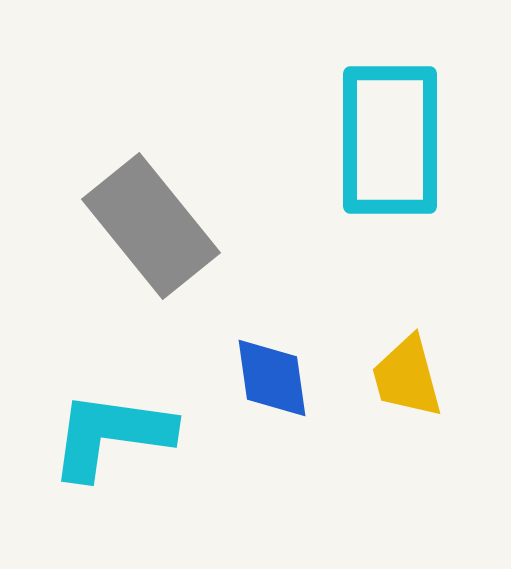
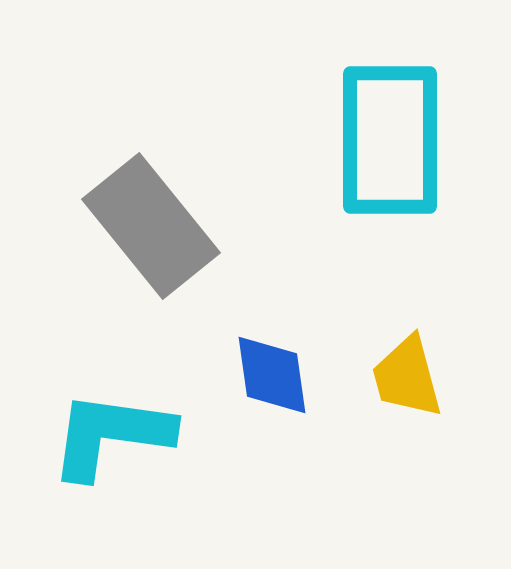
blue diamond: moved 3 px up
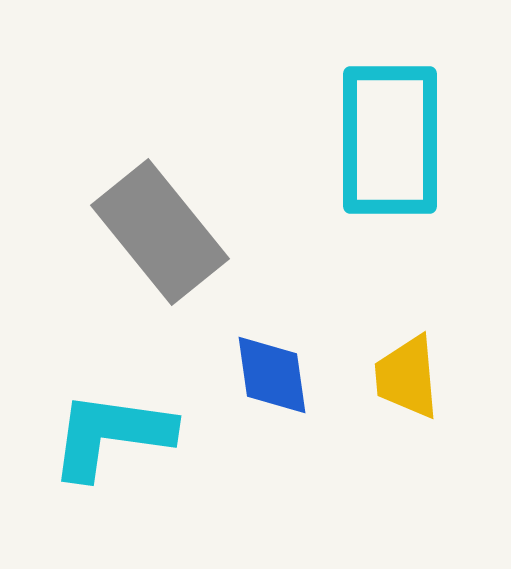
gray rectangle: moved 9 px right, 6 px down
yellow trapezoid: rotated 10 degrees clockwise
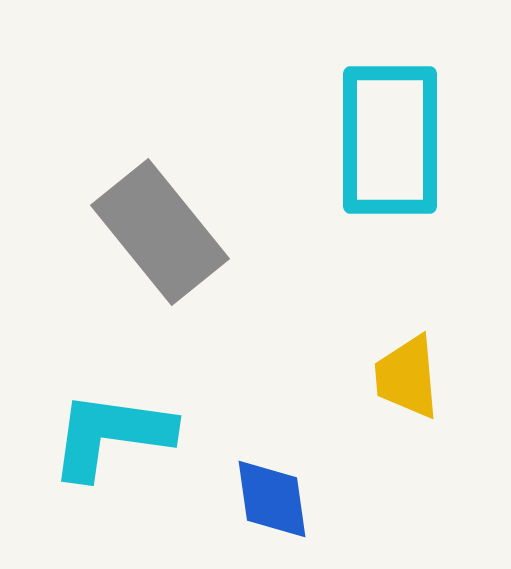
blue diamond: moved 124 px down
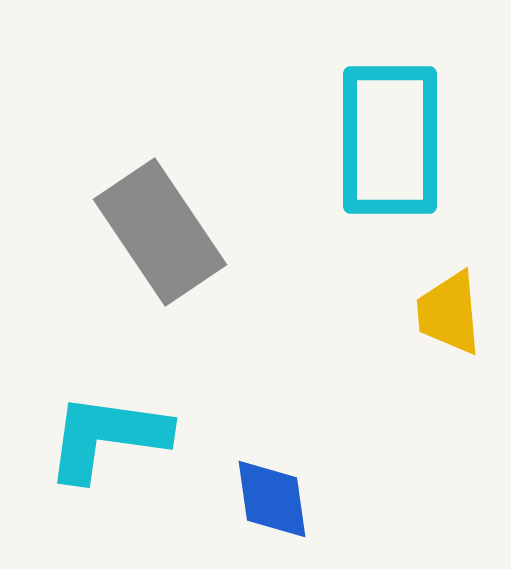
gray rectangle: rotated 5 degrees clockwise
yellow trapezoid: moved 42 px right, 64 px up
cyan L-shape: moved 4 px left, 2 px down
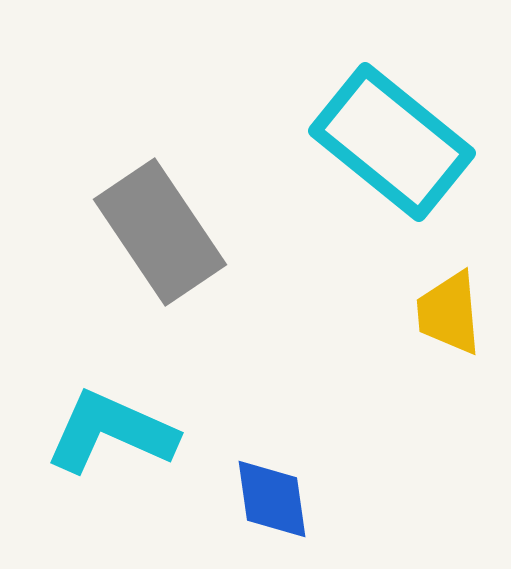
cyan rectangle: moved 2 px right, 2 px down; rotated 51 degrees counterclockwise
cyan L-shape: moved 4 px right, 5 px up; rotated 16 degrees clockwise
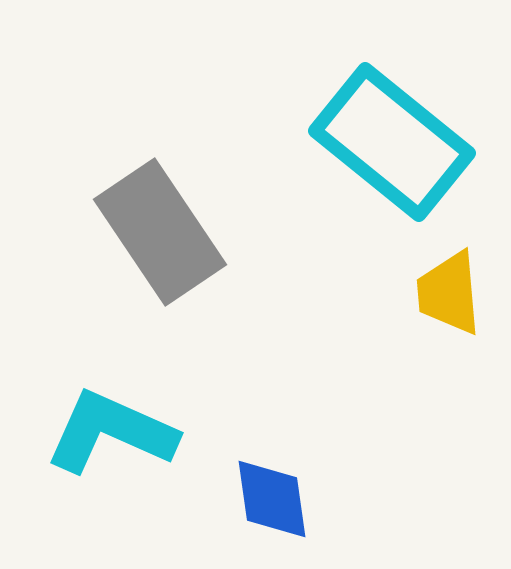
yellow trapezoid: moved 20 px up
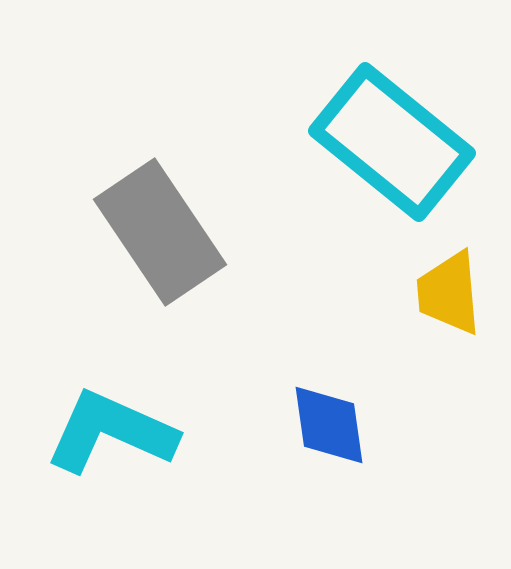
blue diamond: moved 57 px right, 74 px up
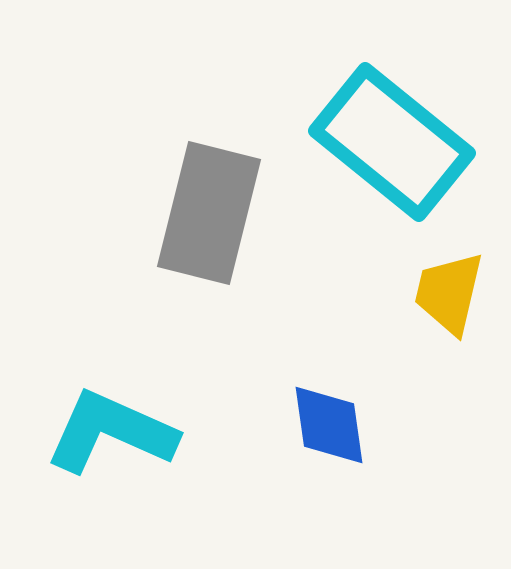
gray rectangle: moved 49 px right, 19 px up; rotated 48 degrees clockwise
yellow trapezoid: rotated 18 degrees clockwise
